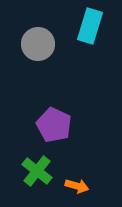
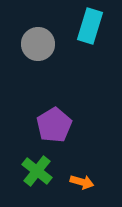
purple pentagon: rotated 16 degrees clockwise
orange arrow: moved 5 px right, 4 px up
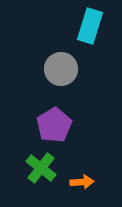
gray circle: moved 23 px right, 25 px down
green cross: moved 4 px right, 3 px up
orange arrow: rotated 20 degrees counterclockwise
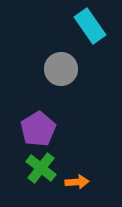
cyan rectangle: rotated 52 degrees counterclockwise
purple pentagon: moved 16 px left, 4 px down
orange arrow: moved 5 px left
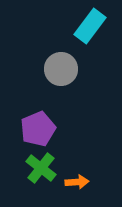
cyan rectangle: rotated 72 degrees clockwise
purple pentagon: rotated 8 degrees clockwise
